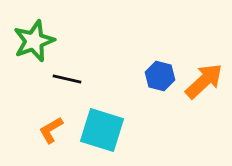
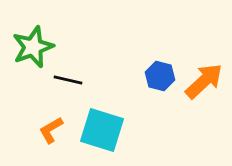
green star: moved 1 px left, 6 px down
black line: moved 1 px right, 1 px down
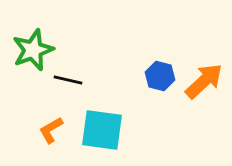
green star: moved 3 px down
cyan square: rotated 9 degrees counterclockwise
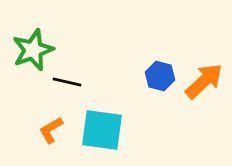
black line: moved 1 px left, 2 px down
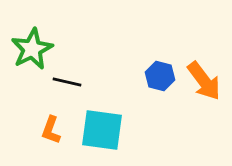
green star: moved 1 px left, 1 px up; rotated 6 degrees counterclockwise
orange arrow: rotated 96 degrees clockwise
orange L-shape: rotated 40 degrees counterclockwise
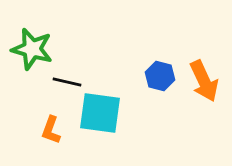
green star: rotated 30 degrees counterclockwise
orange arrow: rotated 12 degrees clockwise
cyan square: moved 2 px left, 17 px up
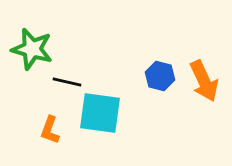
orange L-shape: moved 1 px left
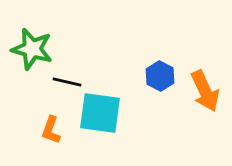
blue hexagon: rotated 12 degrees clockwise
orange arrow: moved 1 px right, 10 px down
orange L-shape: moved 1 px right
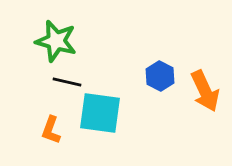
green star: moved 24 px right, 8 px up
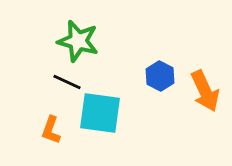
green star: moved 22 px right
black line: rotated 12 degrees clockwise
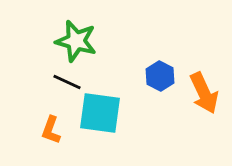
green star: moved 2 px left
orange arrow: moved 1 px left, 2 px down
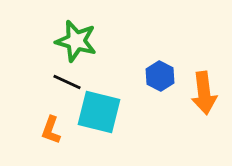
orange arrow: rotated 18 degrees clockwise
cyan square: moved 1 px left, 1 px up; rotated 6 degrees clockwise
